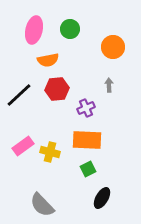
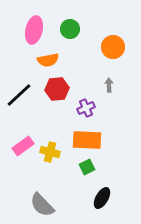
green square: moved 1 px left, 2 px up
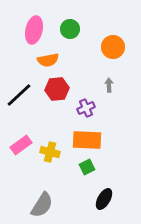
pink rectangle: moved 2 px left, 1 px up
black ellipse: moved 2 px right, 1 px down
gray semicircle: rotated 104 degrees counterclockwise
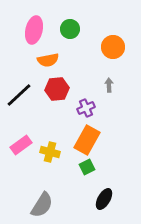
orange rectangle: rotated 64 degrees counterclockwise
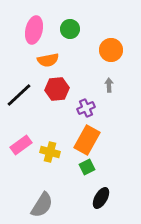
orange circle: moved 2 px left, 3 px down
black ellipse: moved 3 px left, 1 px up
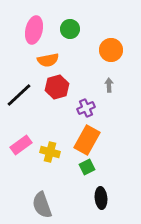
red hexagon: moved 2 px up; rotated 10 degrees counterclockwise
black ellipse: rotated 35 degrees counterclockwise
gray semicircle: rotated 128 degrees clockwise
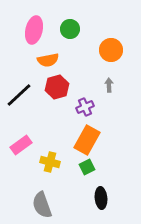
purple cross: moved 1 px left, 1 px up
yellow cross: moved 10 px down
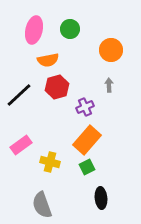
orange rectangle: rotated 12 degrees clockwise
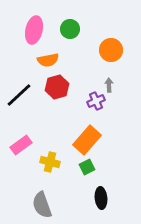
purple cross: moved 11 px right, 6 px up
